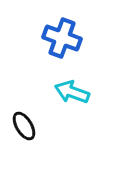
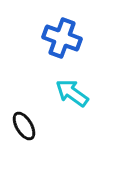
cyan arrow: moved 1 px down; rotated 16 degrees clockwise
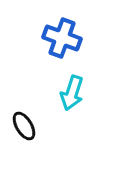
cyan arrow: rotated 108 degrees counterclockwise
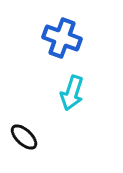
black ellipse: moved 11 px down; rotated 16 degrees counterclockwise
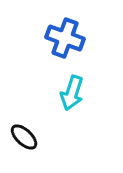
blue cross: moved 3 px right
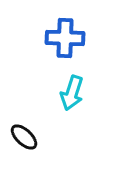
blue cross: rotated 18 degrees counterclockwise
